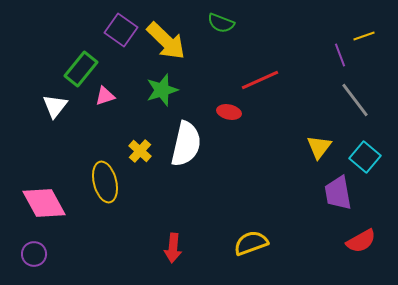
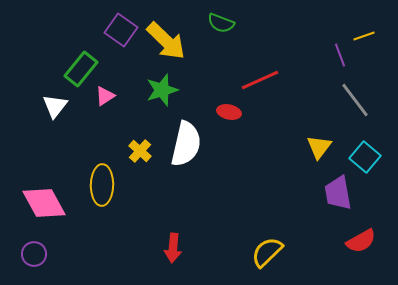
pink triangle: rotated 15 degrees counterclockwise
yellow ellipse: moved 3 px left, 3 px down; rotated 15 degrees clockwise
yellow semicircle: moved 16 px right, 9 px down; rotated 24 degrees counterclockwise
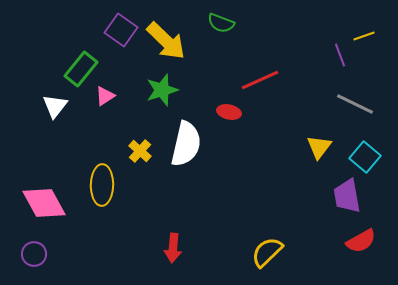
gray line: moved 4 px down; rotated 27 degrees counterclockwise
purple trapezoid: moved 9 px right, 3 px down
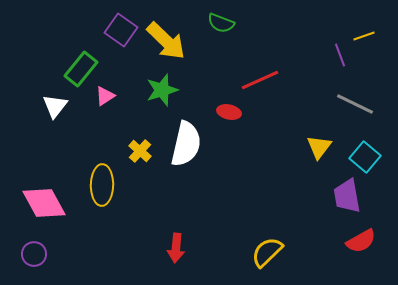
red arrow: moved 3 px right
